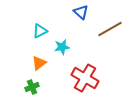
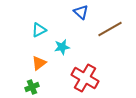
cyan triangle: moved 1 px left, 1 px up
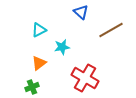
brown line: moved 1 px right, 1 px down
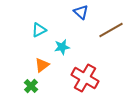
orange triangle: moved 3 px right, 2 px down
green cross: moved 1 px left, 1 px up; rotated 24 degrees counterclockwise
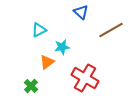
orange triangle: moved 5 px right, 3 px up
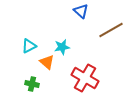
blue triangle: moved 1 px up
cyan triangle: moved 10 px left, 16 px down
orange triangle: rotated 42 degrees counterclockwise
green cross: moved 1 px right, 2 px up; rotated 32 degrees counterclockwise
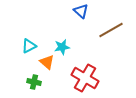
green cross: moved 2 px right, 2 px up
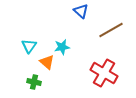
cyan triangle: rotated 28 degrees counterclockwise
red cross: moved 19 px right, 5 px up
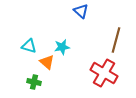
brown line: moved 5 px right, 10 px down; rotated 45 degrees counterclockwise
cyan triangle: rotated 49 degrees counterclockwise
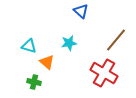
brown line: rotated 25 degrees clockwise
cyan star: moved 7 px right, 4 px up
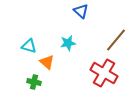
cyan star: moved 1 px left
